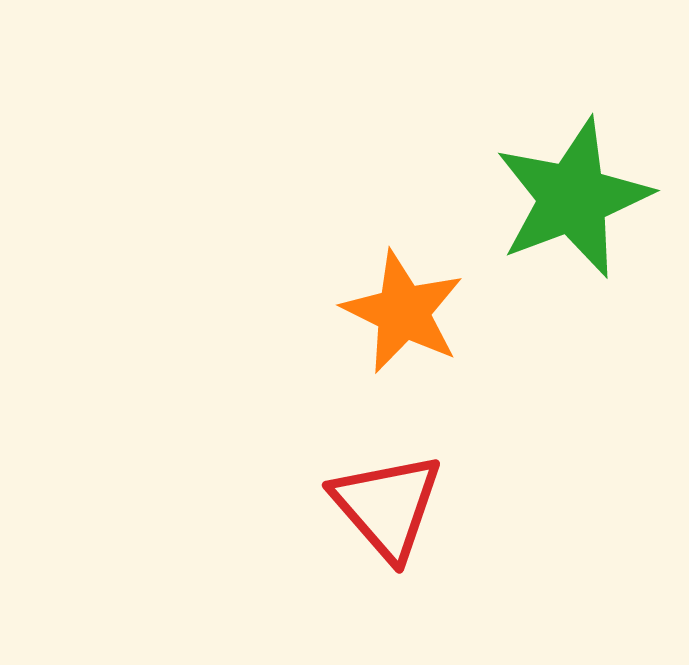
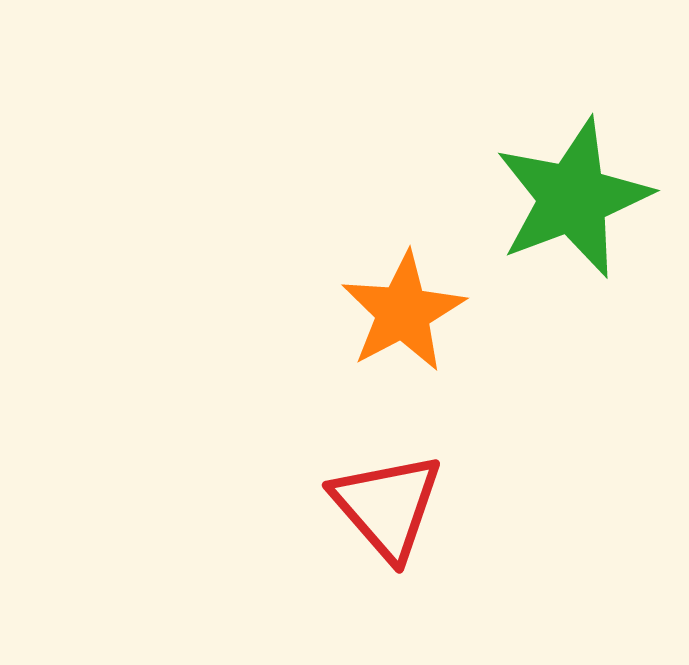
orange star: rotated 18 degrees clockwise
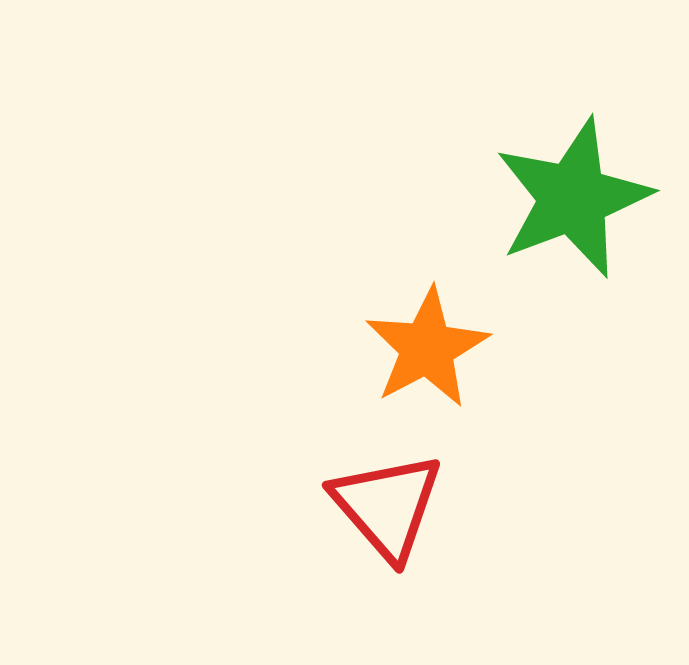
orange star: moved 24 px right, 36 px down
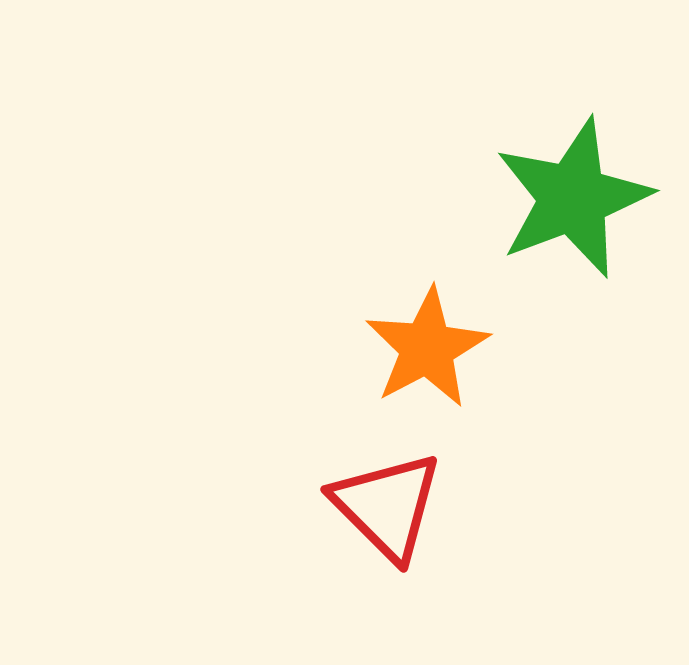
red triangle: rotated 4 degrees counterclockwise
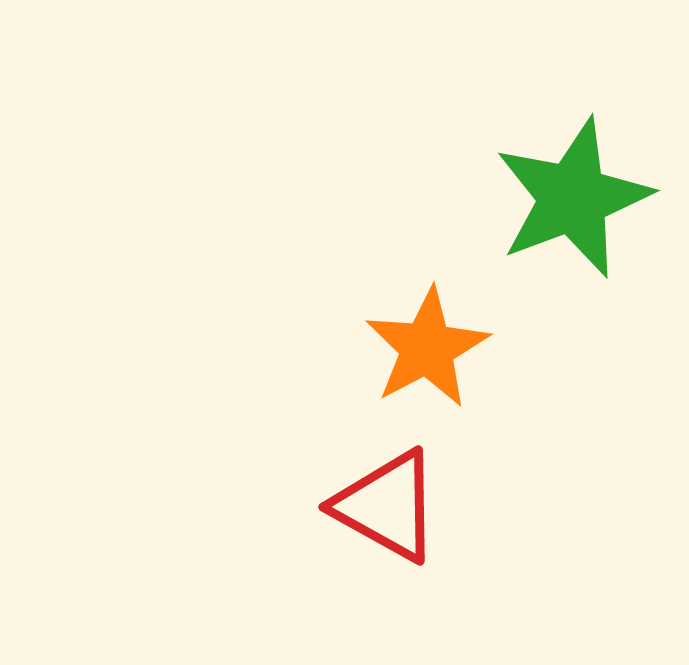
red triangle: rotated 16 degrees counterclockwise
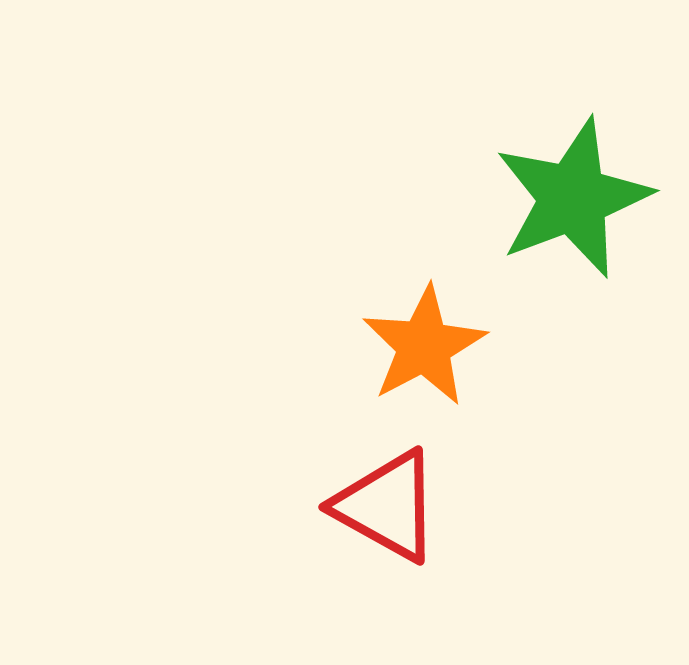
orange star: moved 3 px left, 2 px up
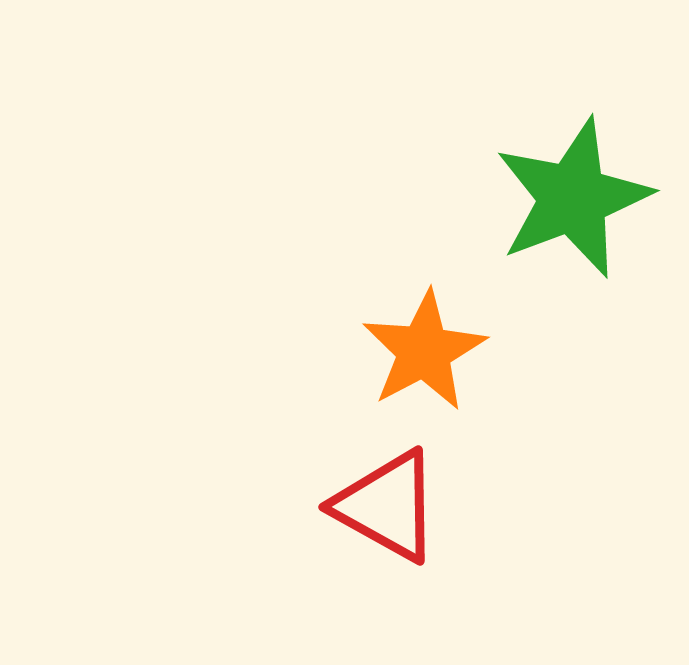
orange star: moved 5 px down
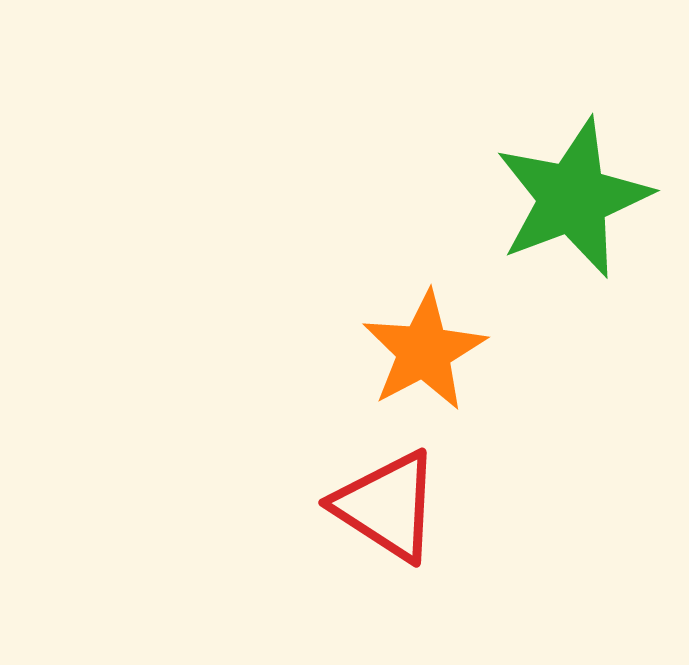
red triangle: rotated 4 degrees clockwise
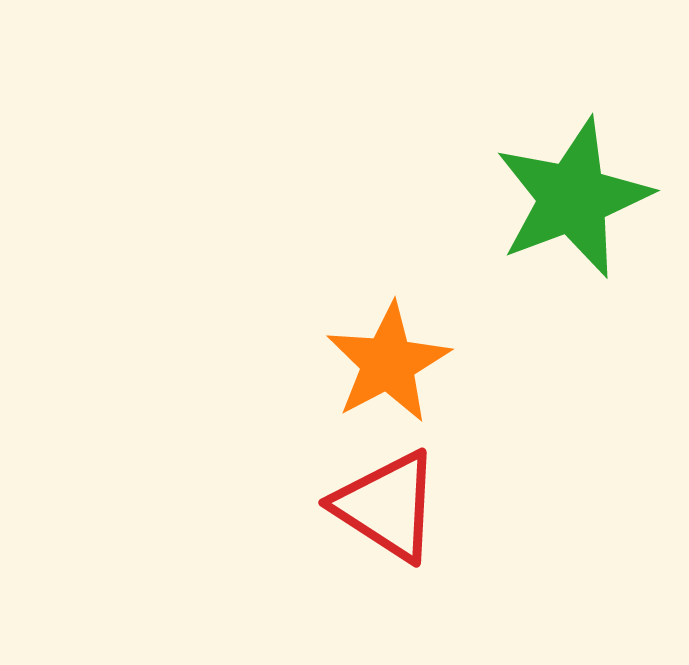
orange star: moved 36 px left, 12 px down
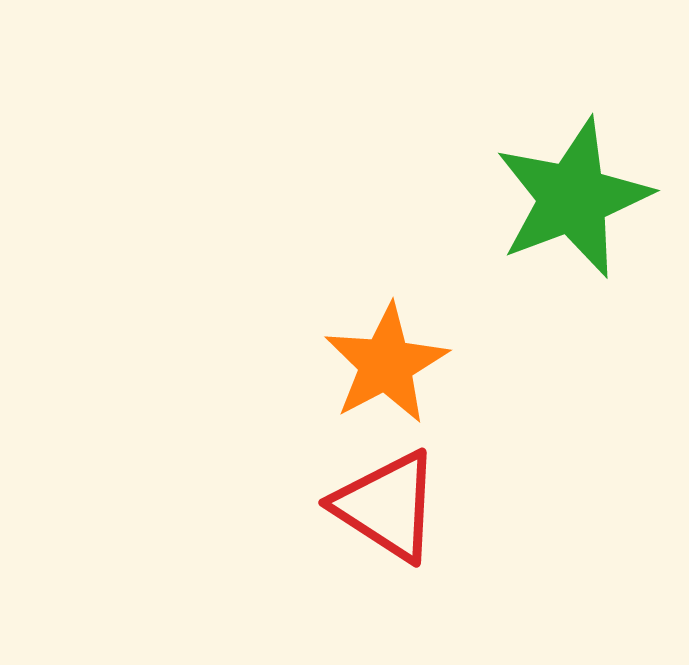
orange star: moved 2 px left, 1 px down
